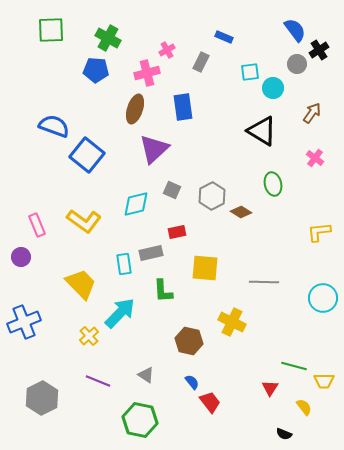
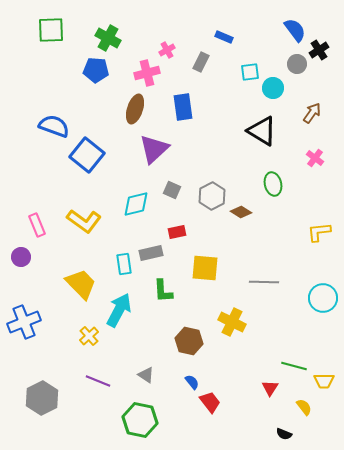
cyan arrow at (120, 313): moved 1 px left, 3 px up; rotated 16 degrees counterclockwise
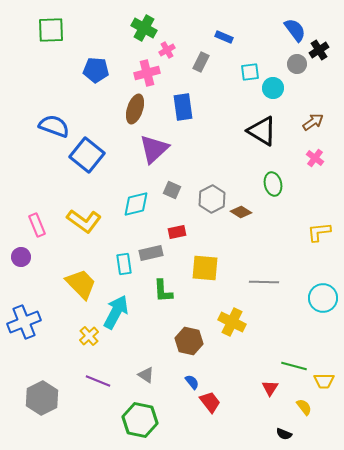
green cross at (108, 38): moved 36 px right, 10 px up
brown arrow at (312, 113): moved 1 px right, 9 px down; rotated 20 degrees clockwise
gray hexagon at (212, 196): moved 3 px down
cyan arrow at (119, 310): moved 3 px left, 2 px down
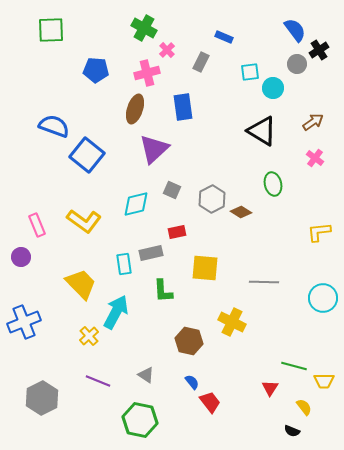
pink cross at (167, 50): rotated 14 degrees counterclockwise
black semicircle at (284, 434): moved 8 px right, 3 px up
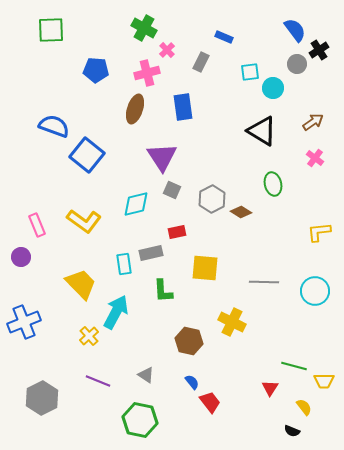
purple triangle at (154, 149): moved 8 px right, 8 px down; rotated 20 degrees counterclockwise
cyan circle at (323, 298): moved 8 px left, 7 px up
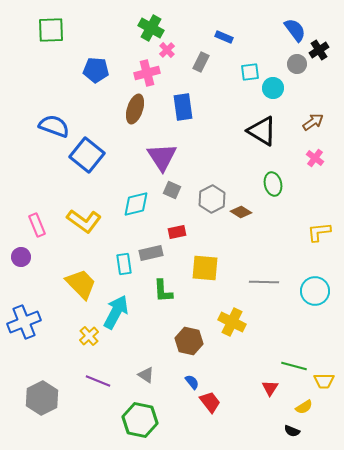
green cross at (144, 28): moved 7 px right
yellow semicircle at (304, 407): rotated 96 degrees clockwise
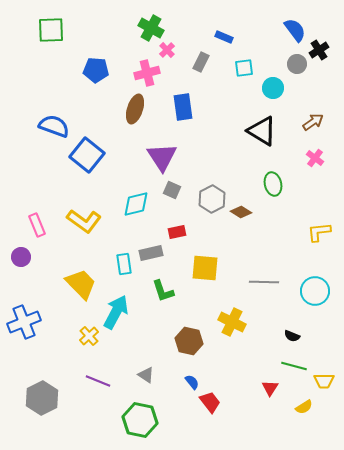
cyan square at (250, 72): moved 6 px left, 4 px up
green L-shape at (163, 291): rotated 15 degrees counterclockwise
black semicircle at (292, 431): moved 95 px up
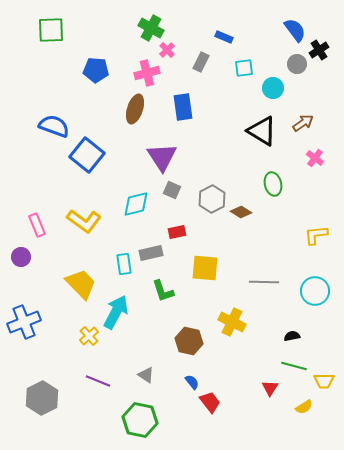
brown arrow at (313, 122): moved 10 px left, 1 px down
yellow L-shape at (319, 232): moved 3 px left, 3 px down
black semicircle at (292, 336): rotated 147 degrees clockwise
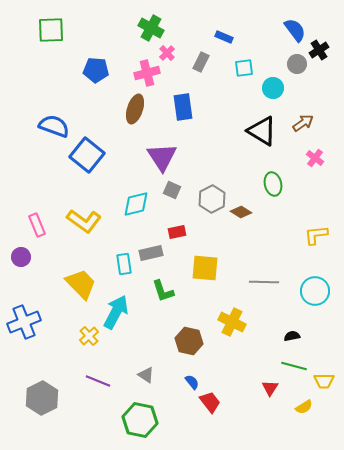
pink cross at (167, 50): moved 3 px down
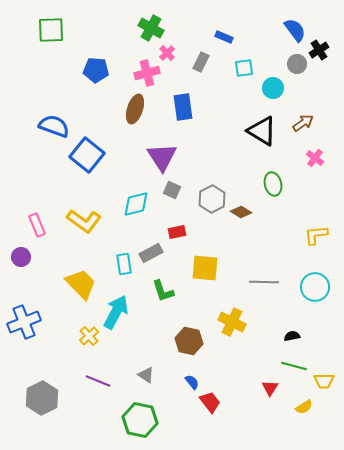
gray rectangle at (151, 253): rotated 15 degrees counterclockwise
cyan circle at (315, 291): moved 4 px up
